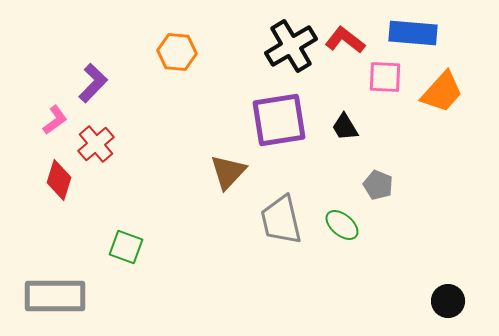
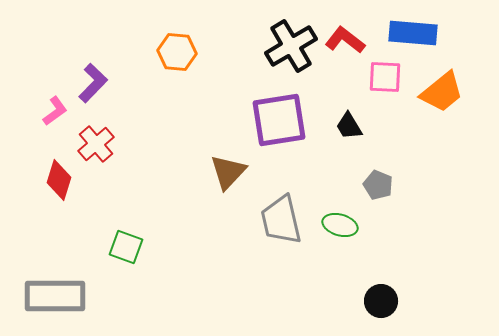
orange trapezoid: rotated 9 degrees clockwise
pink L-shape: moved 9 px up
black trapezoid: moved 4 px right, 1 px up
green ellipse: moved 2 px left; rotated 24 degrees counterclockwise
black circle: moved 67 px left
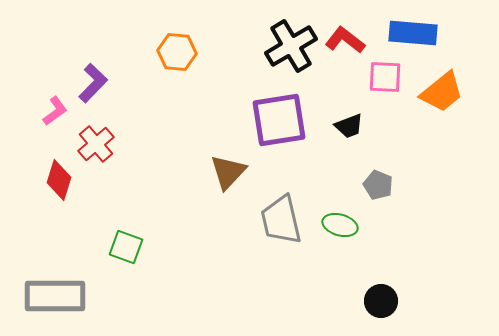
black trapezoid: rotated 80 degrees counterclockwise
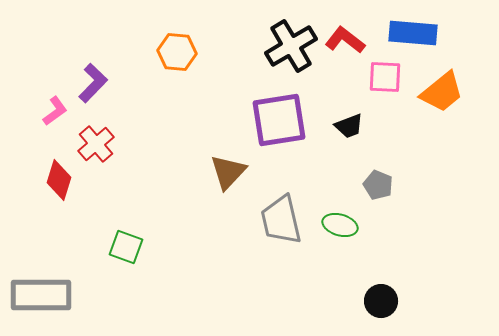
gray rectangle: moved 14 px left, 1 px up
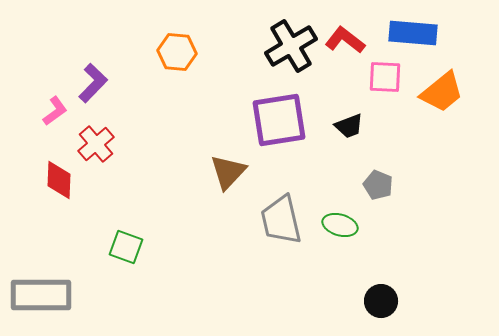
red diamond: rotated 15 degrees counterclockwise
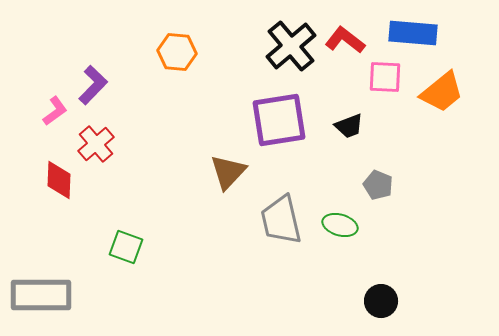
black cross: rotated 9 degrees counterclockwise
purple L-shape: moved 2 px down
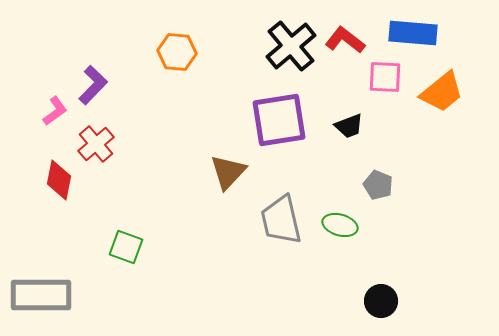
red diamond: rotated 9 degrees clockwise
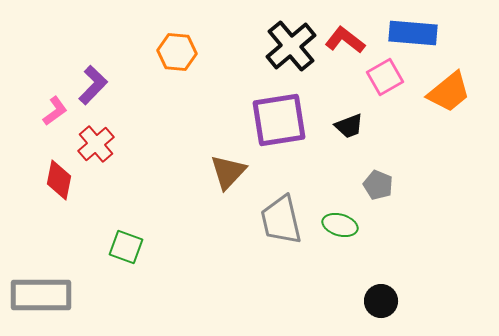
pink square: rotated 33 degrees counterclockwise
orange trapezoid: moved 7 px right
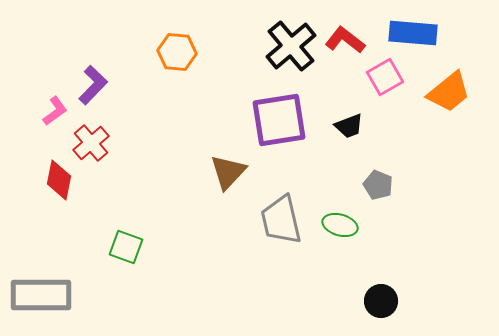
red cross: moved 5 px left, 1 px up
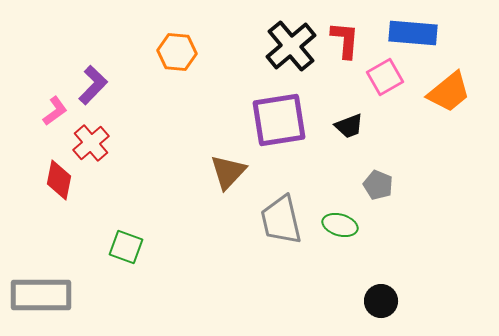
red L-shape: rotated 57 degrees clockwise
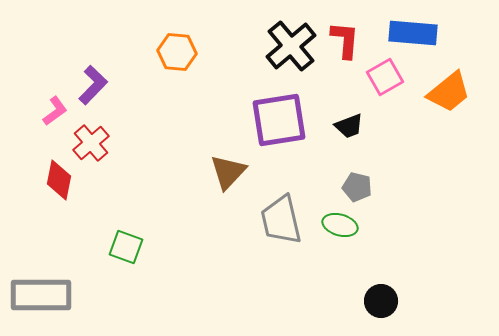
gray pentagon: moved 21 px left, 2 px down; rotated 8 degrees counterclockwise
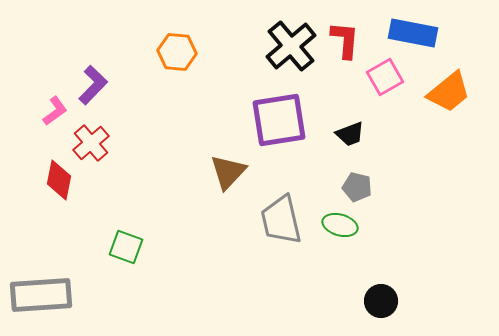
blue rectangle: rotated 6 degrees clockwise
black trapezoid: moved 1 px right, 8 px down
gray rectangle: rotated 4 degrees counterclockwise
